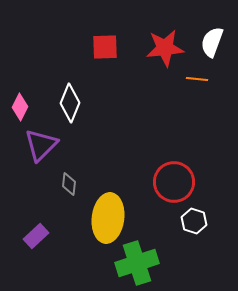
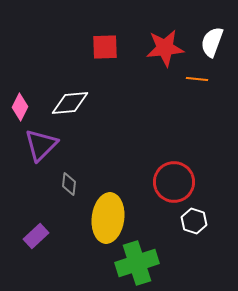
white diamond: rotated 63 degrees clockwise
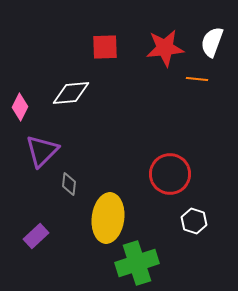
white diamond: moved 1 px right, 10 px up
purple triangle: moved 1 px right, 6 px down
red circle: moved 4 px left, 8 px up
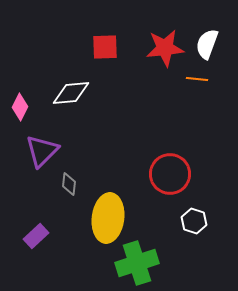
white semicircle: moved 5 px left, 2 px down
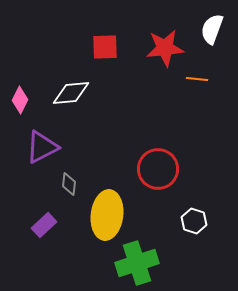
white semicircle: moved 5 px right, 15 px up
pink diamond: moved 7 px up
purple triangle: moved 4 px up; rotated 18 degrees clockwise
red circle: moved 12 px left, 5 px up
yellow ellipse: moved 1 px left, 3 px up
purple rectangle: moved 8 px right, 11 px up
